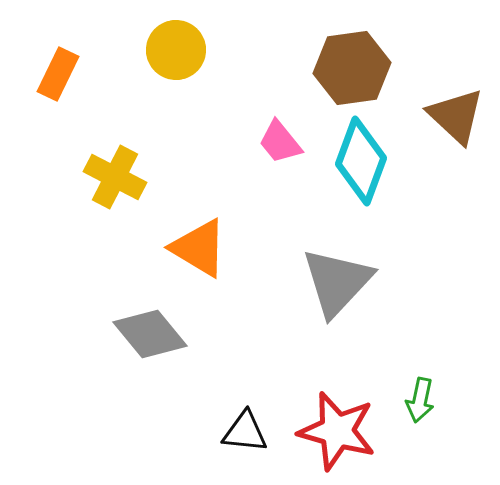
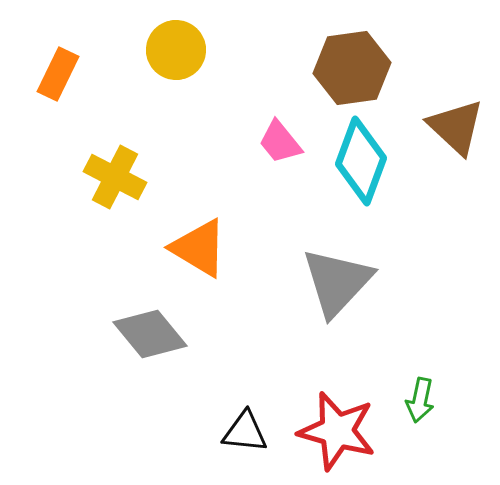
brown triangle: moved 11 px down
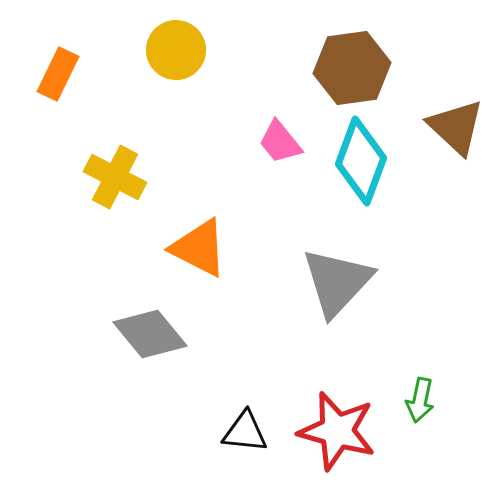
orange triangle: rotated 4 degrees counterclockwise
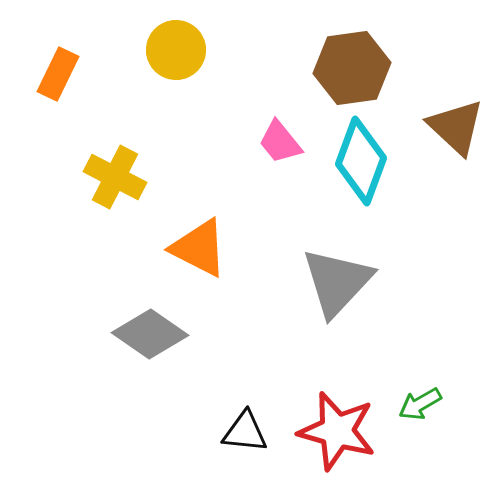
gray diamond: rotated 16 degrees counterclockwise
green arrow: moved 4 px down; rotated 48 degrees clockwise
